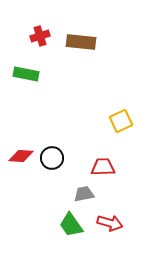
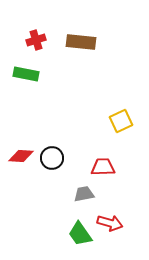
red cross: moved 4 px left, 4 px down
green trapezoid: moved 9 px right, 9 px down
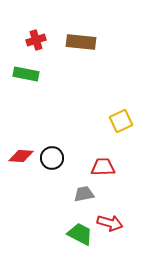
green trapezoid: rotated 152 degrees clockwise
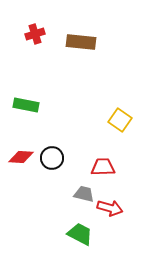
red cross: moved 1 px left, 6 px up
green rectangle: moved 31 px down
yellow square: moved 1 px left, 1 px up; rotated 30 degrees counterclockwise
red diamond: moved 1 px down
gray trapezoid: rotated 25 degrees clockwise
red arrow: moved 15 px up
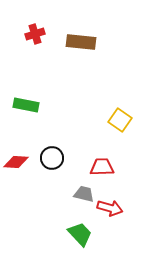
red diamond: moved 5 px left, 5 px down
red trapezoid: moved 1 px left
green trapezoid: rotated 20 degrees clockwise
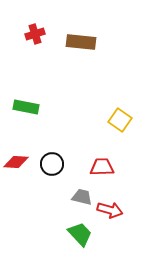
green rectangle: moved 2 px down
black circle: moved 6 px down
gray trapezoid: moved 2 px left, 3 px down
red arrow: moved 2 px down
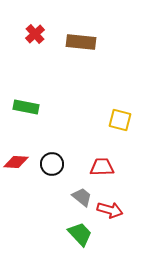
red cross: rotated 24 degrees counterclockwise
yellow square: rotated 20 degrees counterclockwise
gray trapezoid: rotated 25 degrees clockwise
